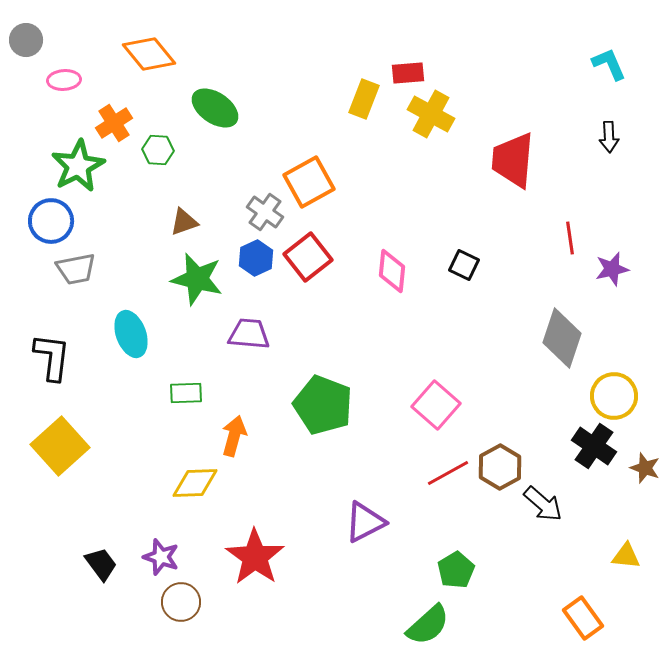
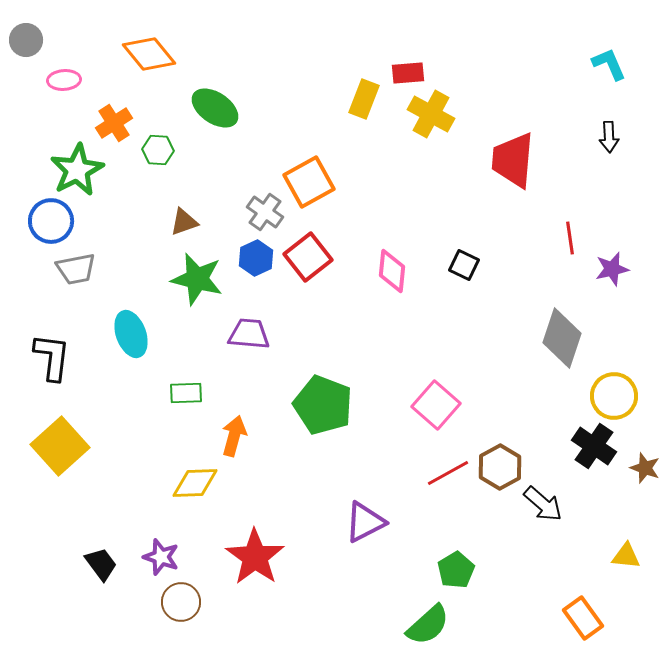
green star at (78, 166): moved 1 px left, 4 px down
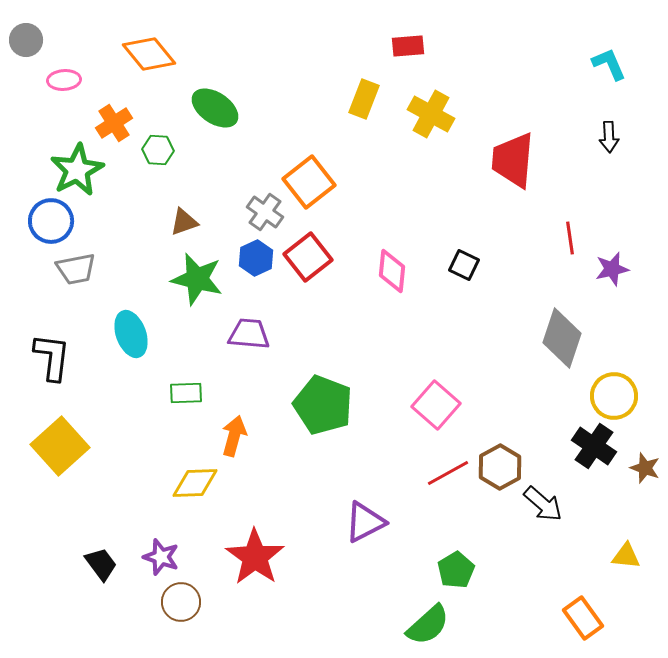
red rectangle at (408, 73): moved 27 px up
orange square at (309, 182): rotated 9 degrees counterclockwise
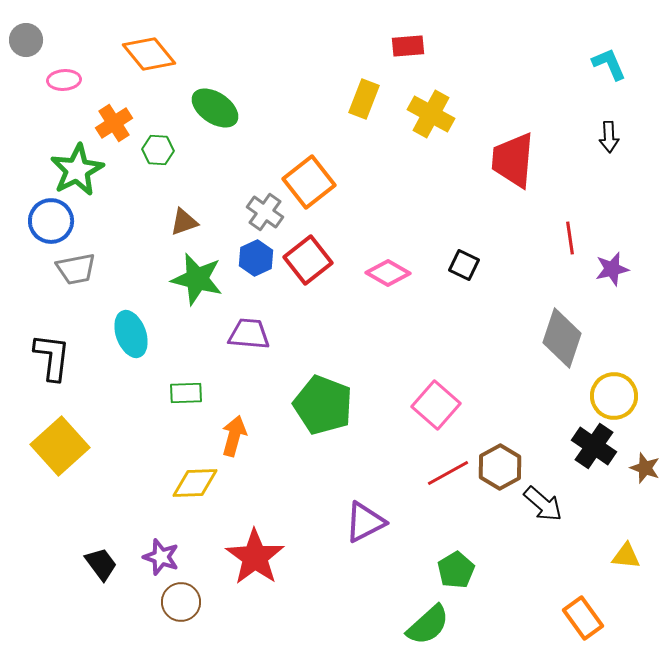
red square at (308, 257): moved 3 px down
pink diamond at (392, 271): moved 4 px left, 2 px down; rotated 66 degrees counterclockwise
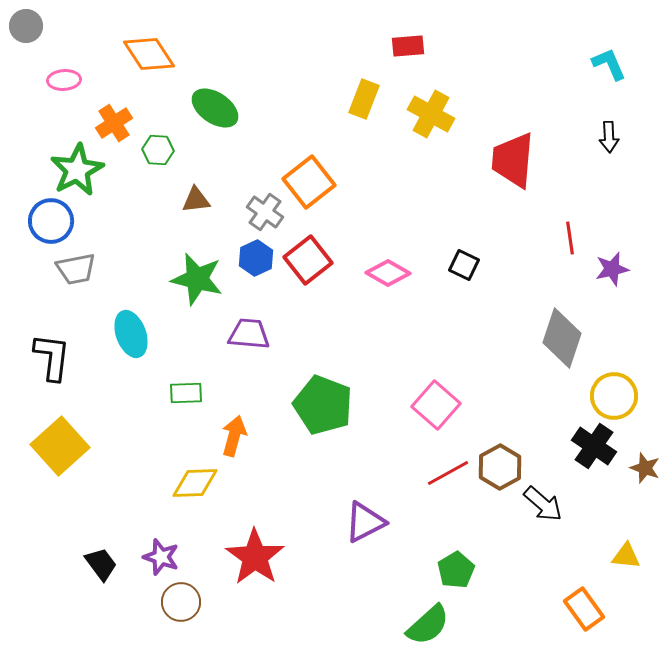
gray circle at (26, 40): moved 14 px up
orange diamond at (149, 54): rotated 6 degrees clockwise
brown triangle at (184, 222): moved 12 px right, 22 px up; rotated 12 degrees clockwise
orange rectangle at (583, 618): moved 1 px right, 9 px up
